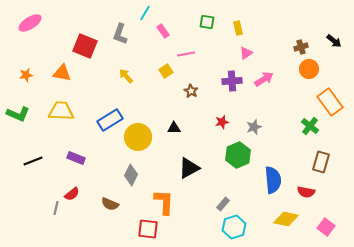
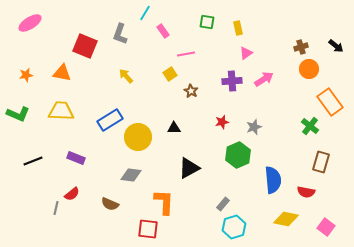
black arrow at (334, 41): moved 2 px right, 5 px down
yellow square at (166, 71): moved 4 px right, 3 px down
gray diamond at (131, 175): rotated 70 degrees clockwise
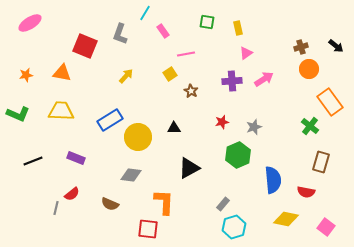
yellow arrow at (126, 76): rotated 84 degrees clockwise
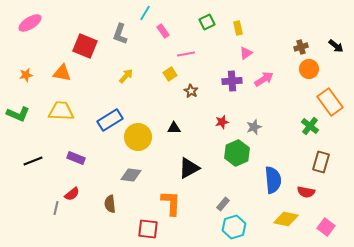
green square at (207, 22): rotated 35 degrees counterclockwise
green hexagon at (238, 155): moved 1 px left, 2 px up
orange L-shape at (164, 202): moved 7 px right, 1 px down
brown semicircle at (110, 204): rotated 60 degrees clockwise
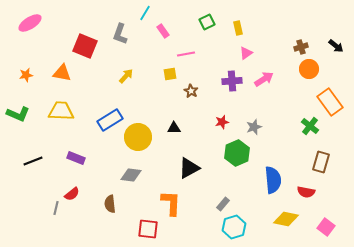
yellow square at (170, 74): rotated 24 degrees clockwise
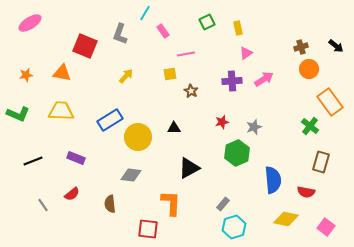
gray line at (56, 208): moved 13 px left, 3 px up; rotated 48 degrees counterclockwise
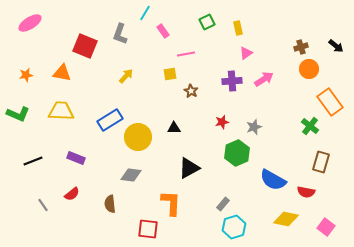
blue semicircle at (273, 180): rotated 124 degrees clockwise
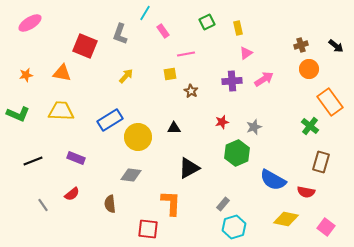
brown cross at (301, 47): moved 2 px up
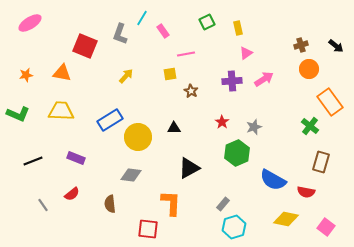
cyan line at (145, 13): moved 3 px left, 5 px down
red star at (222, 122): rotated 24 degrees counterclockwise
